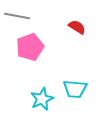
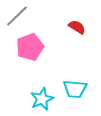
gray line: rotated 55 degrees counterclockwise
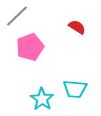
cyan star: rotated 15 degrees counterclockwise
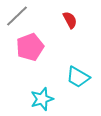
red semicircle: moved 7 px left, 7 px up; rotated 30 degrees clockwise
cyan trapezoid: moved 3 px right, 12 px up; rotated 25 degrees clockwise
cyan star: rotated 20 degrees clockwise
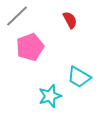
cyan trapezoid: moved 1 px right
cyan star: moved 8 px right, 3 px up
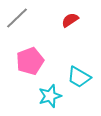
gray line: moved 2 px down
red semicircle: rotated 96 degrees counterclockwise
pink pentagon: moved 14 px down
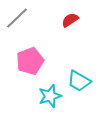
cyan trapezoid: moved 4 px down
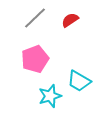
gray line: moved 18 px right
pink pentagon: moved 5 px right, 2 px up
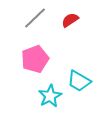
cyan star: rotated 10 degrees counterclockwise
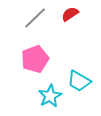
red semicircle: moved 6 px up
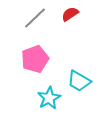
cyan star: moved 1 px left, 2 px down
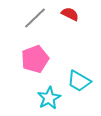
red semicircle: rotated 60 degrees clockwise
